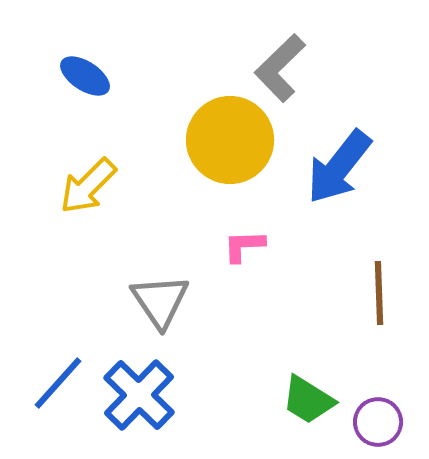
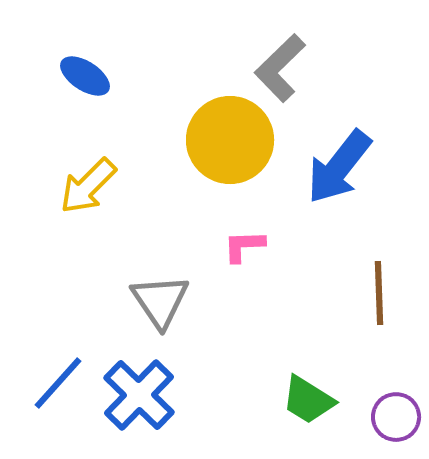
purple circle: moved 18 px right, 5 px up
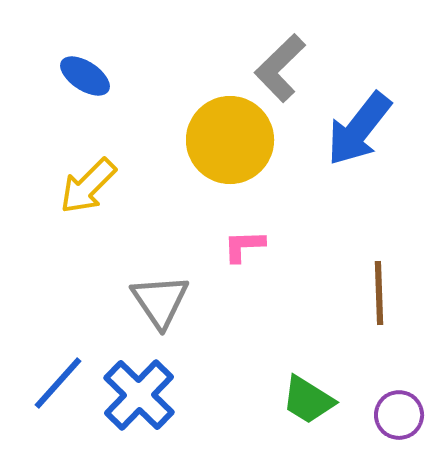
blue arrow: moved 20 px right, 38 px up
purple circle: moved 3 px right, 2 px up
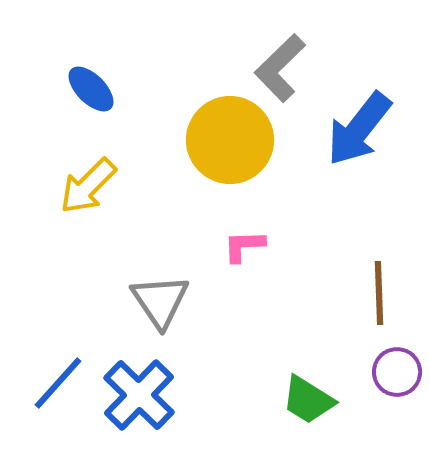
blue ellipse: moved 6 px right, 13 px down; rotated 12 degrees clockwise
purple circle: moved 2 px left, 43 px up
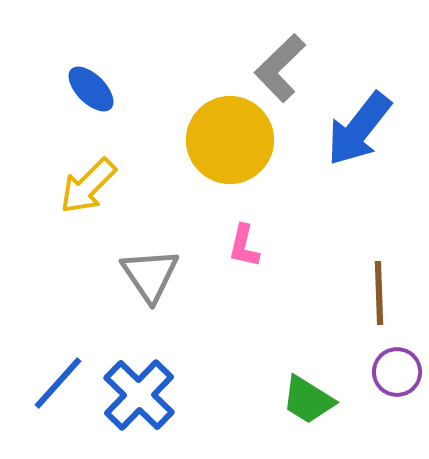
pink L-shape: rotated 75 degrees counterclockwise
gray triangle: moved 10 px left, 26 px up
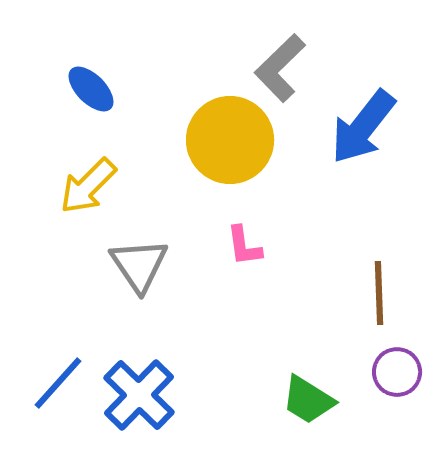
blue arrow: moved 4 px right, 2 px up
pink L-shape: rotated 21 degrees counterclockwise
gray triangle: moved 11 px left, 10 px up
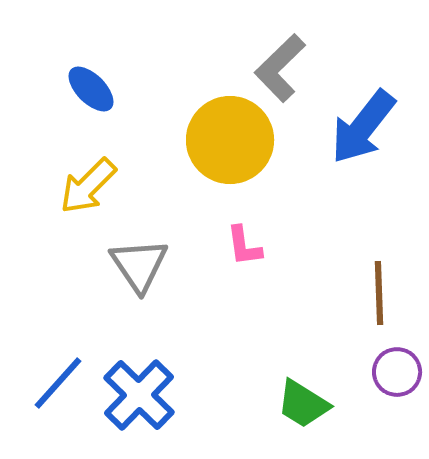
green trapezoid: moved 5 px left, 4 px down
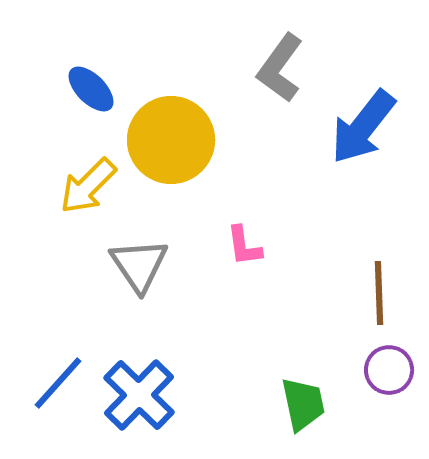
gray L-shape: rotated 10 degrees counterclockwise
yellow circle: moved 59 px left
purple circle: moved 8 px left, 2 px up
green trapezoid: rotated 134 degrees counterclockwise
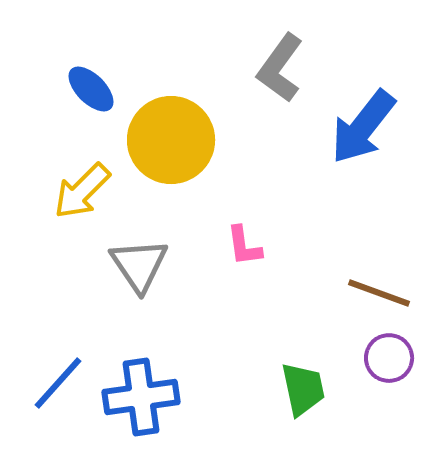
yellow arrow: moved 6 px left, 5 px down
brown line: rotated 68 degrees counterclockwise
purple circle: moved 12 px up
blue cross: moved 2 px right, 2 px down; rotated 38 degrees clockwise
green trapezoid: moved 15 px up
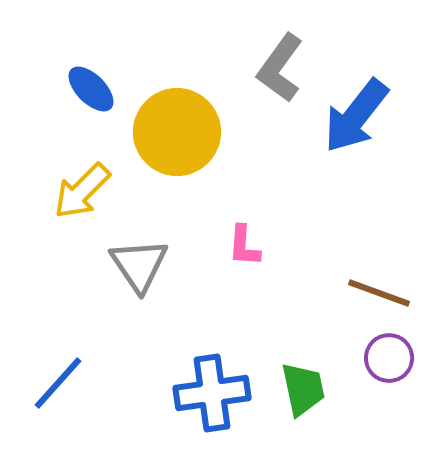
blue arrow: moved 7 px left, 11 px up
yellow circle: moved 6 px right, 8 px up
pink L-shape: rotated 12 degrees clockwise
blue cross: moved 71 px right, 4 px up
